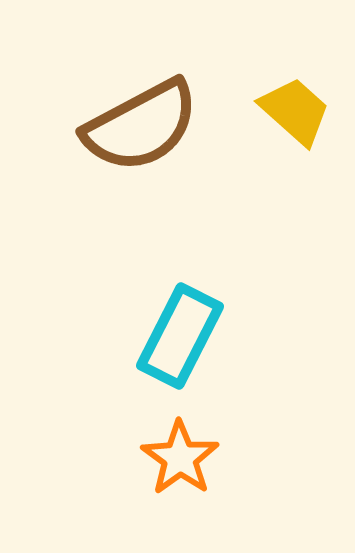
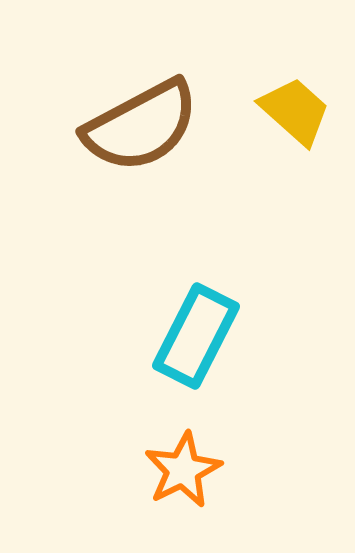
cyan rectangle: moved 16 px right
orange star: moved 3 px right, 12 px down; rotated 10 degrees clockwise
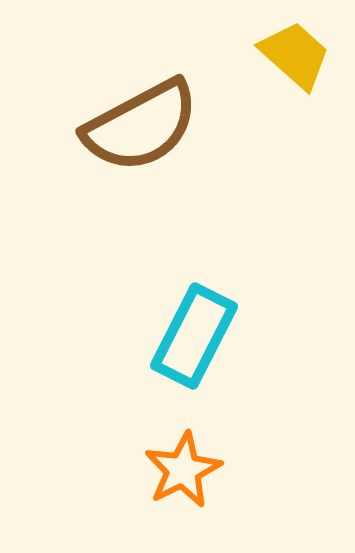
yellow trapezoid: moved 56 px up
cyan rectangle: moved 2 px left
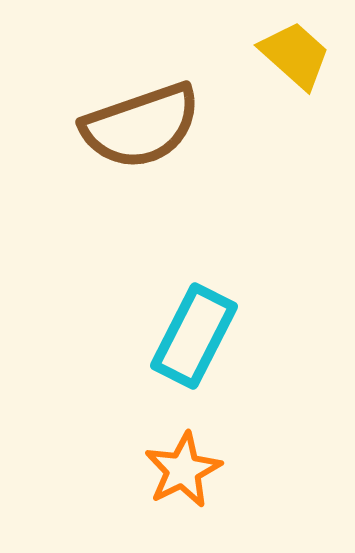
brown semicircle: rotated 9 degrees clockwise
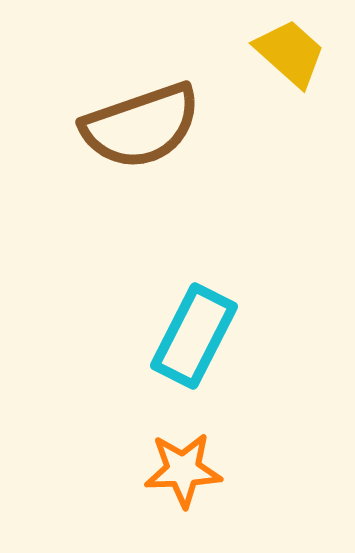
yellow trapezoid: moved 5 px left, 2 px up
orange star: rotated 24 degrees clockwise
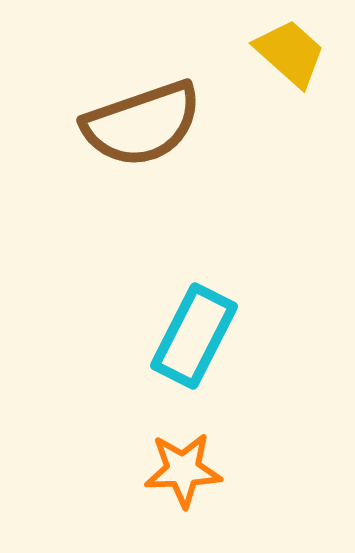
brown semicircle: moved 1 px right, 2 px up
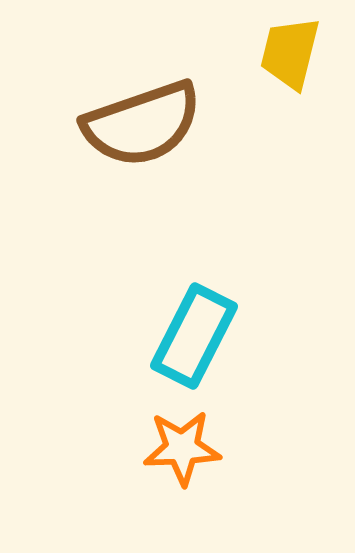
yellow trapezoid: rotated 118 degrees counterclockwise
orange star: moved 1 px left, 22 px up
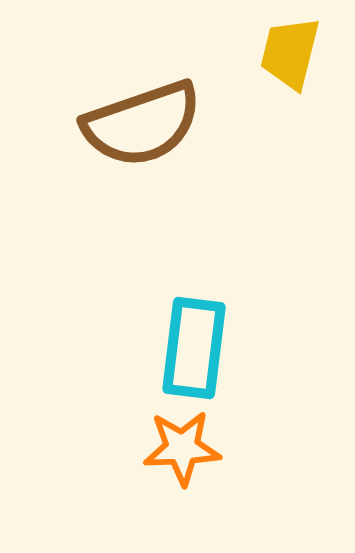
cyan rectangle: moved 12 px down; rotated 20 degrees counterclockwise
